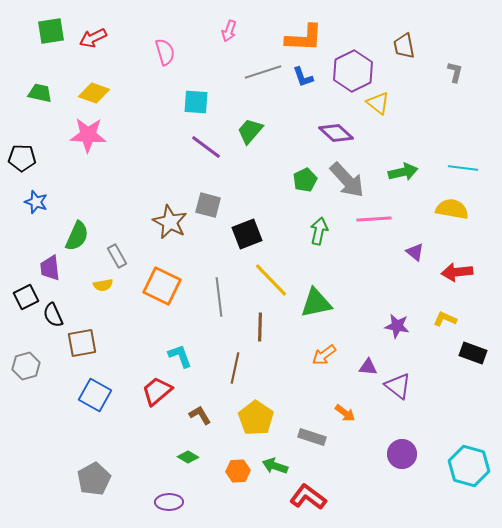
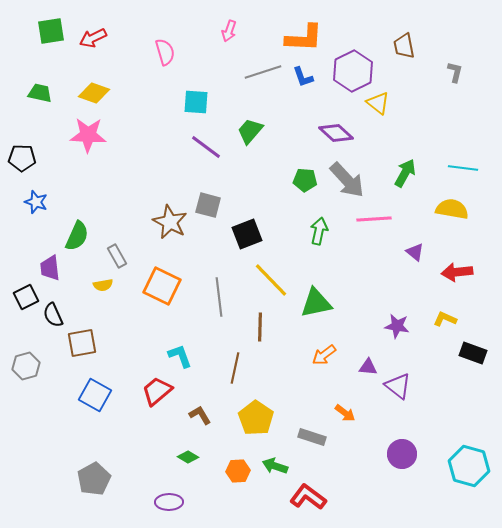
green arrow at (403, 172): moved 2 px right, 1 px down; rotated 48 degrees counterclockwise
green pentagon at (305, 180): rotated 30 degrees clockwise
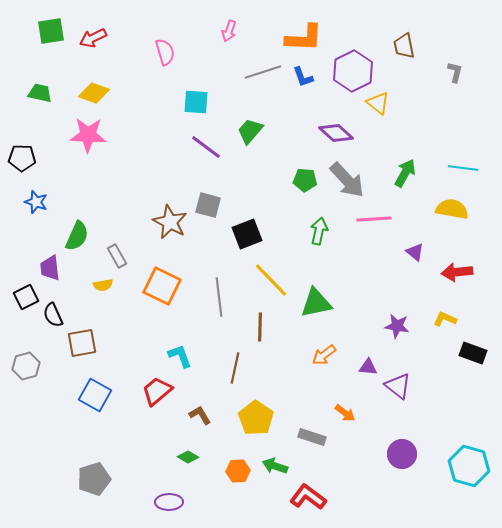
gray pentagon at (94, 479): rotated 12 degrees clockwise
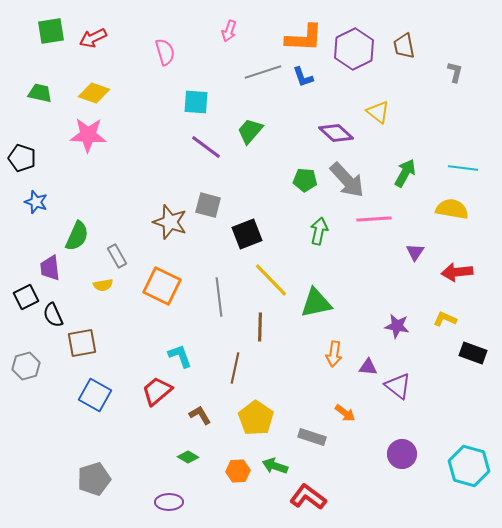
purple hexagon at (353, 71): moved 1 px right, 22 px up
yellow triangle at (378, 103): moved 9 px down
black pentagon at (22, 158): rotated 16 degrees clockwise
brown star at (170, 222): rotated 8 degrees counterclockwise
purple triangle at (415, 252): rotated 24 degrees clockwise
orange arrow at (324, 355): moved 10 px right, 1 px up; rotated 45 degrees counterclockwise
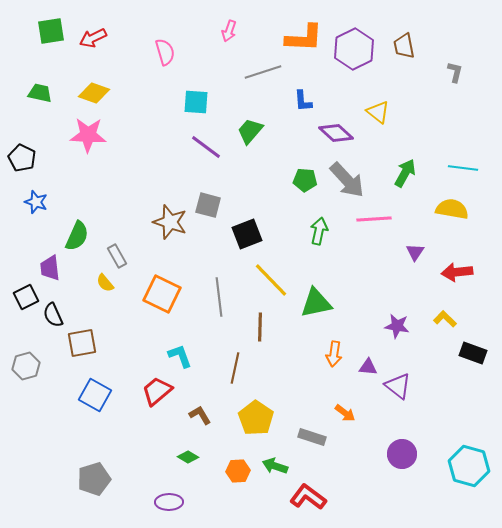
blue L-shape at (303, 77): moved 24 px down; rotated 15 degrees clockwise
black pentagon at (22, 158): rotated 8 degrees clockwise
yellow semicircle at (103, 285): moved 2 px right, 2 px up; rotated 60 degrees clockwise
orange square at (162, 286): moved 8 px down
yellow L-shape at (445, 319): rotated 20 degrees clockwise
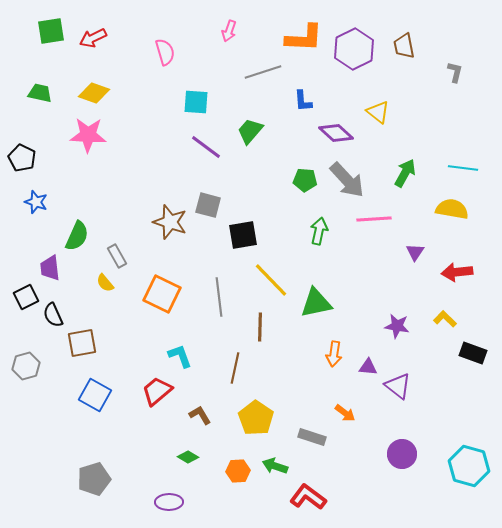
black square at (247, 234): moved 4 px left, 1 px down; rotated 12 degrees clockwise
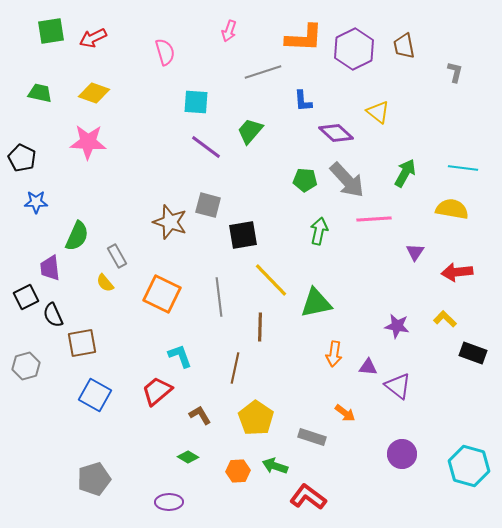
pink star at (88, 135): moved 7 px down
blue star at (36, 202): rotated 20 degrees counterclockwise
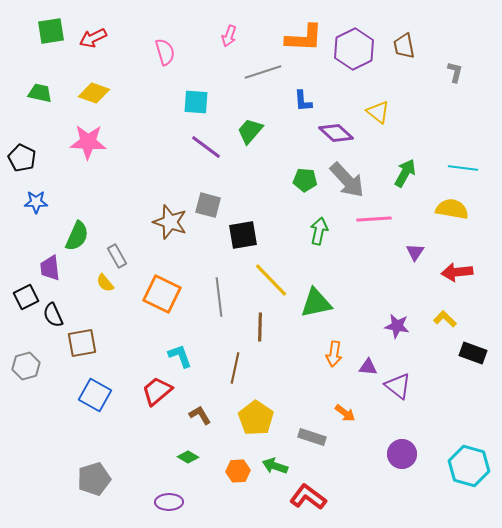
pink arrow at (229, 31): moved 5 px down
